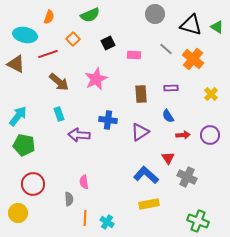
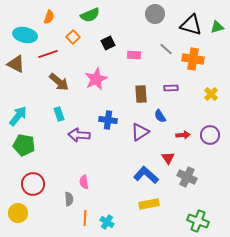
green triangle: rotated 48 degrees counterclockwise
orange square: moved 2 px up
orange cross: rotated 30 degrees counterclockwise
blue semicircle: moved 8 px left
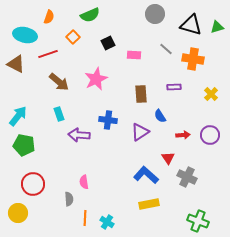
purple rectangle: moved 3 px right, 1 px up
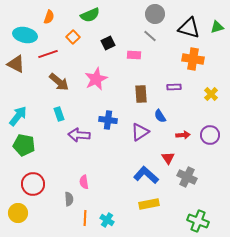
black triangle: moved 2 px left, 3 px down
gray line: moved 16 px left, 13 px up
cyan cross: moved 2 px up
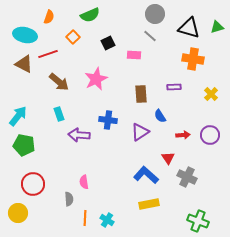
brown triangle: moved 8 px right
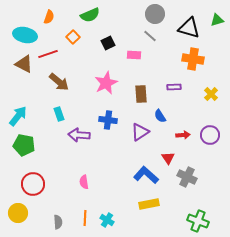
green triangle: moved 7 px up
pink star: moved 10 px right, 4 px down
gray semicircle: moved 11 px left, 23 px down
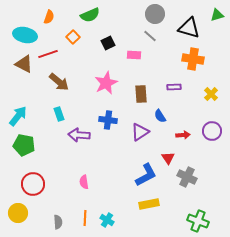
green triangle: moved 5 px up
purple circle: moved 2 px right, 4 px up
blue L-shape: rotated 110 degrees clockwise
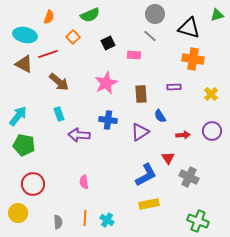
gray cross: moved 2 px right
